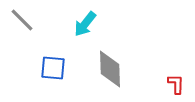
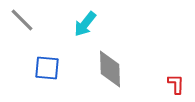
blue square: moved 6 px left
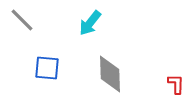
cyan arrow: moved 5 px right, 1 px up
gray diamond: moved 5 px down
